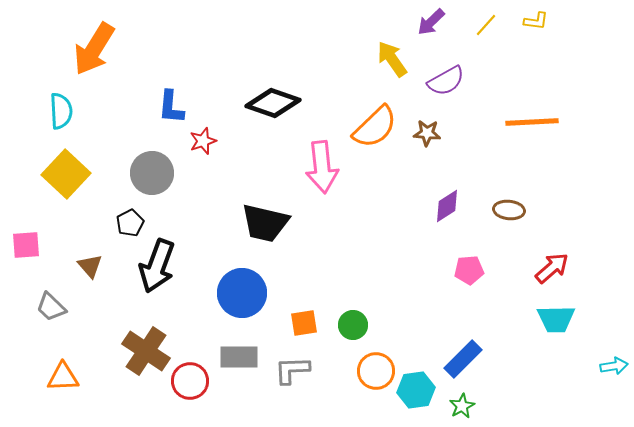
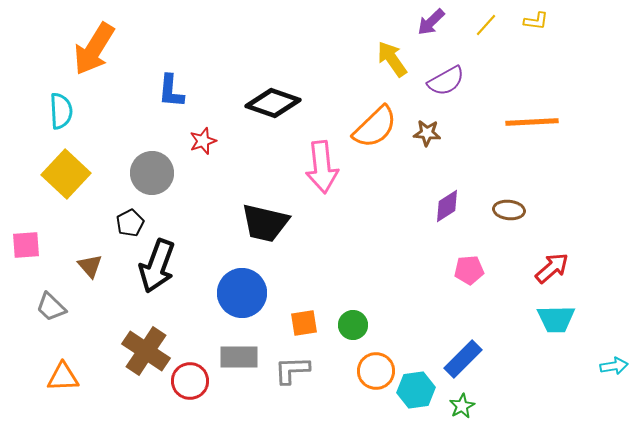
blue L-shape: moved 16 px up
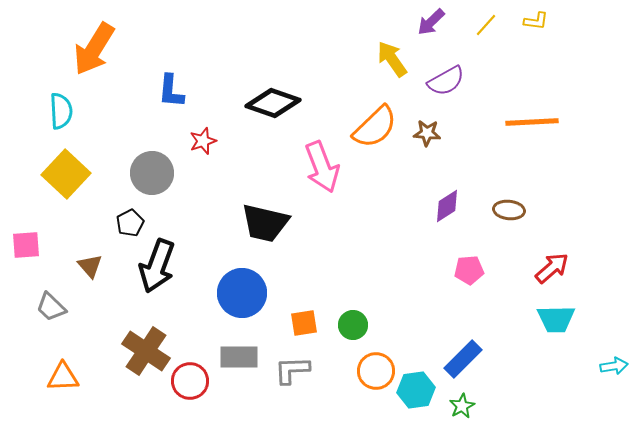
pink arrow: rotated 15 degrees counterclockwise
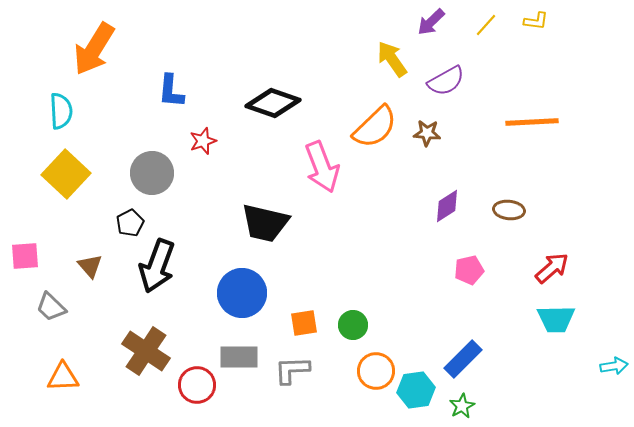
pink square: moved 1 px left, 11 px down
pink pentagon: rotated 8 degrees counterclockwise
red circle: moved 7 px right, 4 px down
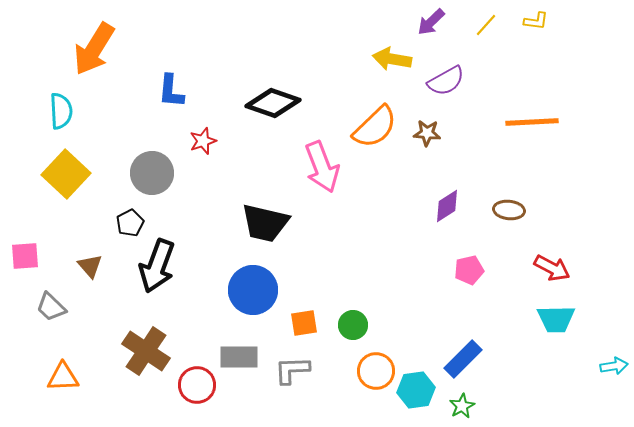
yellow arrow: rotated 45 degrees counterclockwise
red arrow: rotated 69 degrees clockwise
blue circle: moved 11 px right, 3 px up
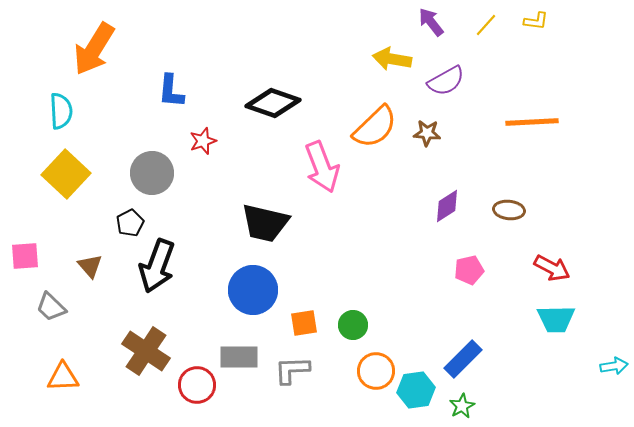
purple arrow: rotated 96 degrees clockwise
